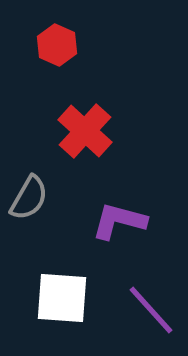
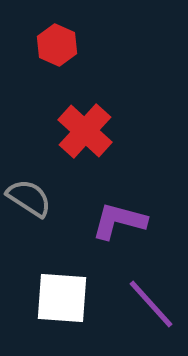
gray semicircle: rotated 87 degrees counterclockwise
purple line: moved 6 px up
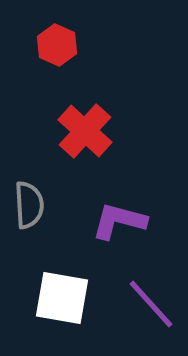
gray semicircle: moved 7 px down; rotated 54 degrees clockwise
white square: rotated 6 degrees clockwise
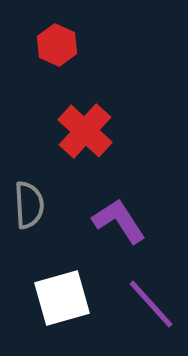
purple L-shape: rotated 42 degrees clockwise
white square: rotated 26 degrees counterclockwise
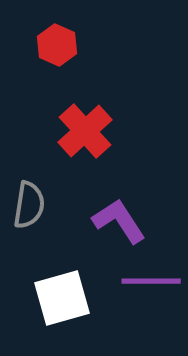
red cross: rotated 6 degrees clockwise
gray semicircle: rotated 12 degrees clockwise
purple line: moved 23 px up; rotated 48 degrees counterclockwise
